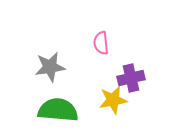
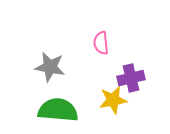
gray star: rotated 20 degrees clockwise
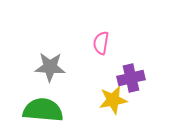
pink semicircle: rotated 15 degrees clockwise
gray star: rotated 8 degrees counterclockwise
green semicircle: moved 15 px left
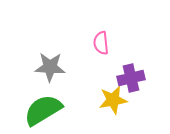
pink semicircle: rotated 15 degrees counterclockwise
green semicircle: rotated 36 degrees counterclockwise
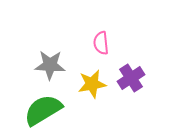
gray star: moved 2 px up
purple cross: rotated 20 degrees counterclockwise
yellow star: moved 21 px left, 16 px up
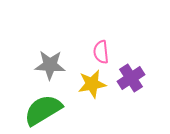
pink semicircle: moved 9 px down
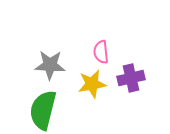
purple cross: rotated 20 degrees clockwise
green semicircle: rotated 45 degrees counterclockwise
